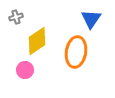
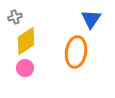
gray cross: moved 1 px left
yellow diamond: moved 11 px left
pink circle: moved 2 px up
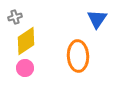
blue triangle: moved 6 px right
orange ellipse: moved 2 px right, 4 px down; rotated 12 degrees counterclockwise
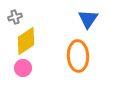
blue triangle: moved 9 px left
pink circle: moved 2 px left
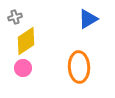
blue triangle: rotated 25 degrees clockwise
orange ellipse: moved 1 px right, 11 px down
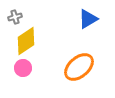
orange ellipse: rotated 52 degrees clockwise
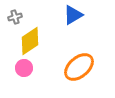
blue triangle: moved 15 px left, 4 px up
yellow diamond: moved 4 px right
pink circle: moved 1 px right
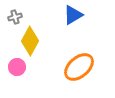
yellow diamond: rotated 28 degrees counterclockwise
pink circle: moved 7 px left, 1 px up
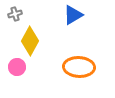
gray cross: moved 3 px up
orange ellipse: rotated 44 degrees clockwise
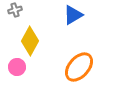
gray cross: moved 4 px up
orange ellipse: rotated 52 degrees counterclockwise
